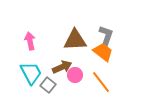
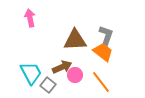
pink arrow: moved 23 px up
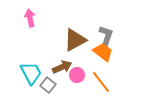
brown triangle: rotated 25 degrees counterclockwise
pink circle: moved 2 px right
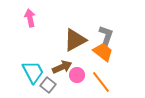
cyan trapezoid: moved 2 px right, 1 px up
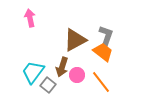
brown arrow: rotated 132 degrees clockwise
cyan trapezoid: rotated 115 degrees counterclockwise
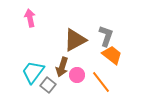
orange trapezoid: moved 9 px right, 3 px down
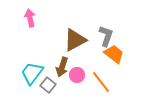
orange trapezoid: moved 2 px right, 1 px up
cyan trapezoid: moved 1 px left, 1 px down
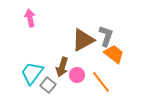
brown triangle: moved 8 px right
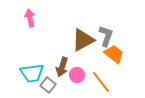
cyan trapezoid: rotated 135 degrees counterclockwise
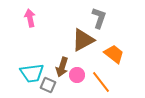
gray L-shape: moved 7 px left, 18 px up
gray square: rotated 14 degrees counterclockwise
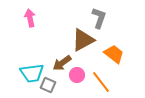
brown arrow: moved 4 px up; rotated 36 degrees clockwise
